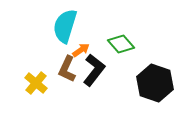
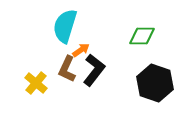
green diamond: moved 21 px right, 8 px up; rotated 48 degrees counterclockwise
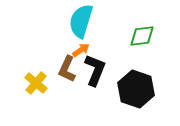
cyan semicircle: moved 16 px right, 5 px up
green diamond: rotated 8 degrees counterclockwise
black L-shape: moved 1 px right; rotated 16 degrees counterclockwise
black hexagon: moved 19 px left, 6 px down
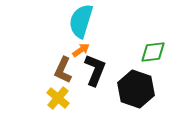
green diamond: moved 11 px right, 16 px down
brown L-shape: moved 4 px left, 1 px down
yellow cross: moved 22 px right, 15 px down
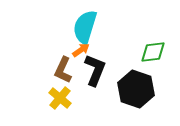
cyan semicircle: moved 4 px right, 6 px down
yellow cross: moved 2 px right
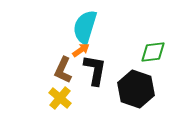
black L-shape: rotated 12 degrees counterclockwise
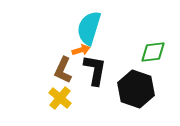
cyan semicircle: moved 4 px right, 1 px down
orange arrow: rotated 18 degrees clockwise
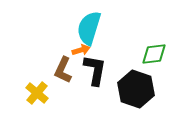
green diamond: moved 1 px right, 2 px down
yellow cross: moved 23 px left, 5 px up
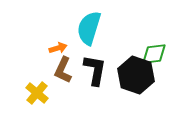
orange arrow: moved 23 px left, 2 px up
black hexagon: moved 14 px up
